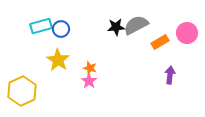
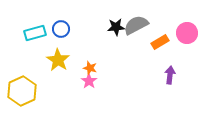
cyan rectangle: moved 6 px left, 7 px down
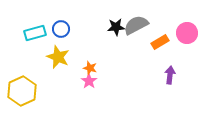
yellow star: moved 3 px up; rotated 10 degrees counterclockwise
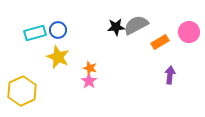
blue circle: moved 3 px left, 1 px down
pink circle: moved 2 px right, 1 px up
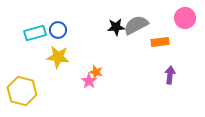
pink circle: moved 4 px left, 14 px up
orange rectangle: rotated 24 degrees clockwise
yellow star: rotated 15 degrees counterclockwise
orange star: moved 6 px right, 4 px down
yellow hexagon: rotated 20 degrees counterclockwise
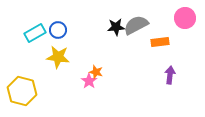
cyan rectangle: rotated 15 degrees counterclockwise
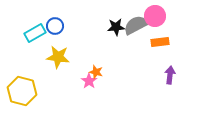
pink circle: moved 30 px left, 2 px up
blue circle: moved 3 px left, 4 px up
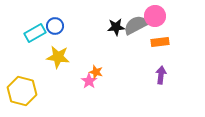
purple arrow: moved 9 px left
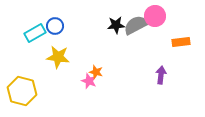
black star: moved 2 px up
orange rectangle: moved 21 px right
pink star: rotated 14 degrees counterclockwise
